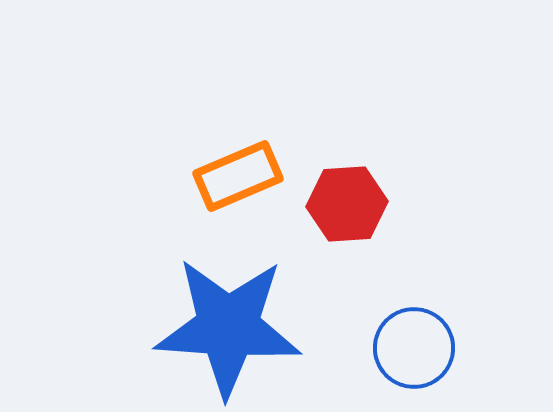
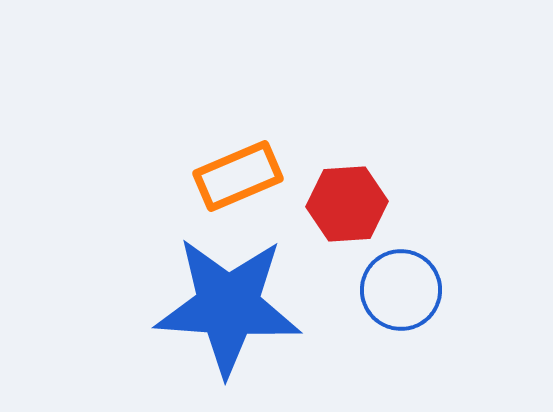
blue star: moved 21 px up
blue circle: moved 13 px left, 58 px up
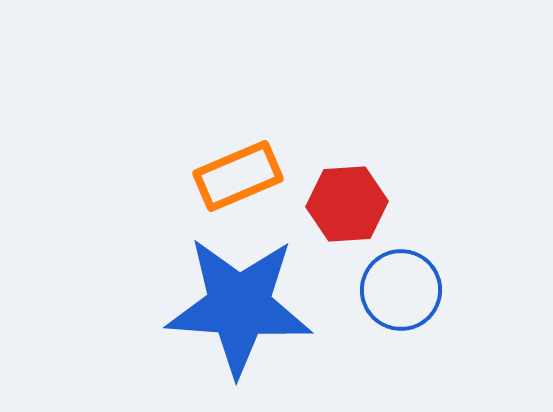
blue star: moved 11 px right
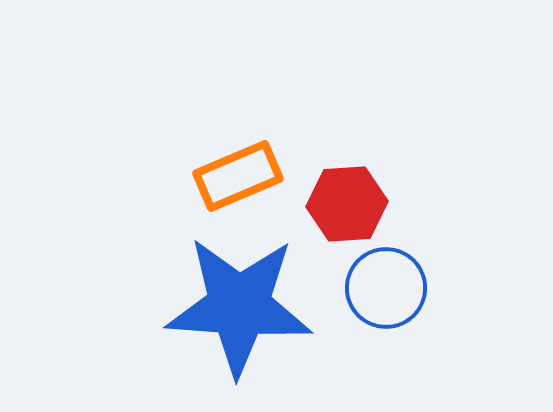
blue circle: moved 15 px left, 2 px up
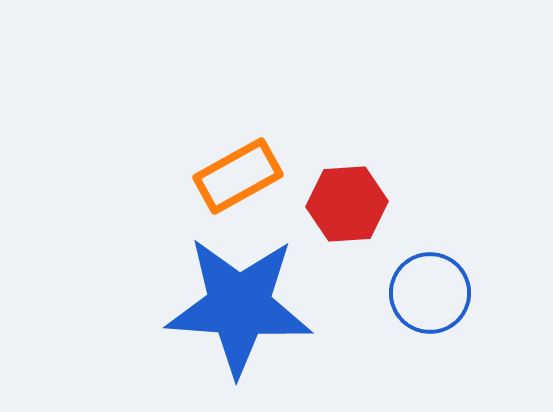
orange rectangle: rotated 6 degrees counterclockwise
blue circle: moved 44 px right, 5 px down
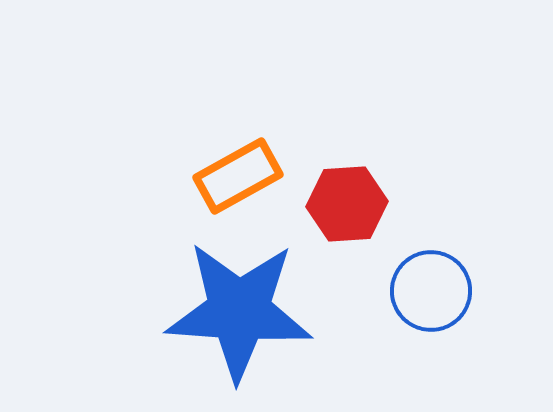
blue circle: moved 1 px right, 2 px up
blue star: moved 5 px down
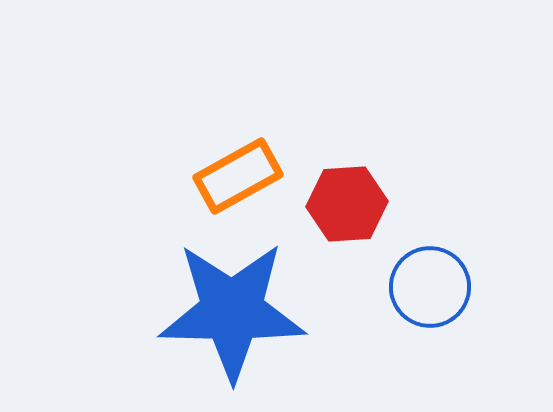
blue circle: moved 1 px left, 4 px up
blue star: moved 7 px left; rotated 3 degrees counterclockwise
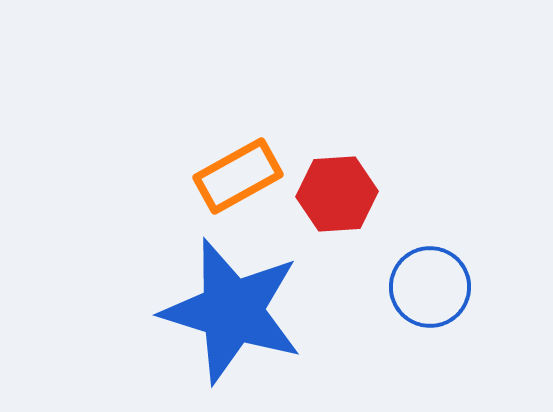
red hexagon: moved 10 px left, 10 px up
blue star: rotated 16 degrees clockwise
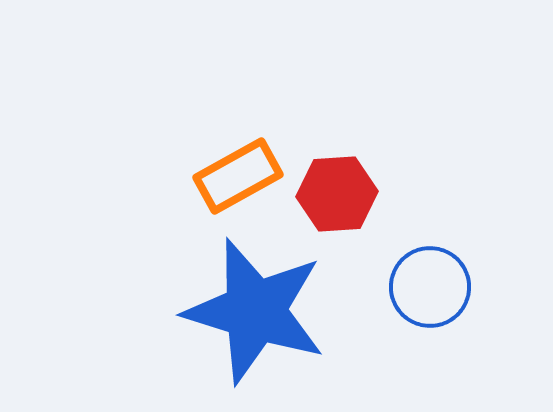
blue star: moved 23 px right
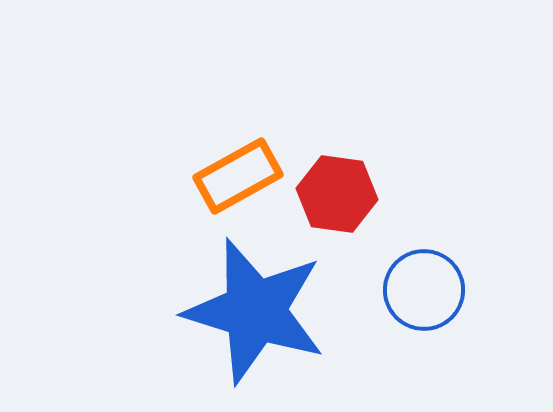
red hexagon: rotated 12 degrees clockwise
blue circle: moved 6 px left, 3 px down
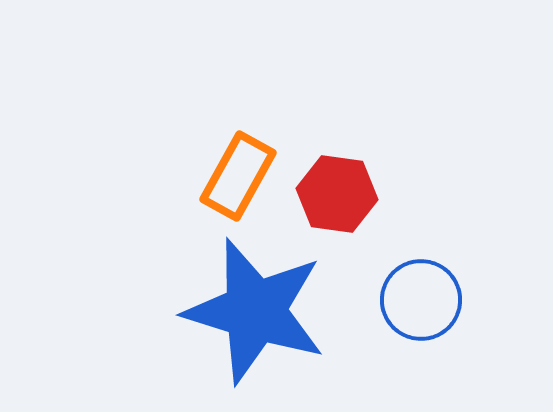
orange rectangle: rotated 32 degrees counterclockwise
blue circle: moved 3 px left, 10 px down
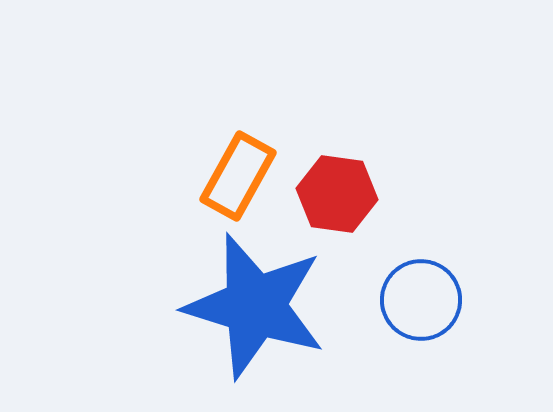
blue star: moved 5 px up
